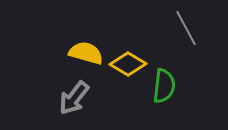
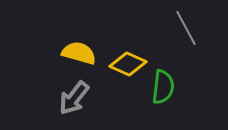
yellow semicircle: moved 7 px left
yellow diamond: rotated 6 degrees counterclockwise
green semicircle: moved 1 px left, 1 px down
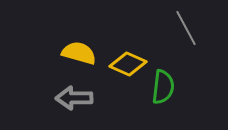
gray arrow: rotated 51 degrees clockwise
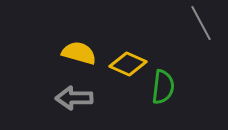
gray line: moved 15 px right, 5 px up
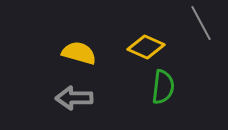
yellow diamond: moved 18 px right, 17 px up
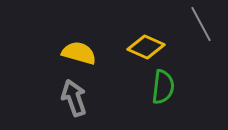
gray line: moved 1 px down
gray arrow: rotated 72 degrees clockwise
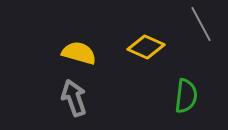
green semicircle: moved 23 px right, 9 px down
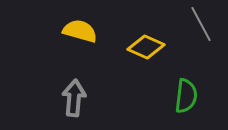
yellow semicircle: moved 1 px right, 22 px up
gray arrow: rotated 24 degrees clockwise
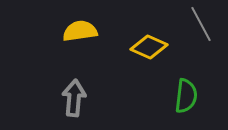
yellow semicircle: rotated 24 degrees counterclockwise
yellow diamond: moved 3 px right
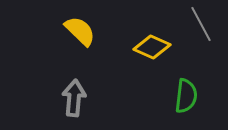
yellow semicircle: rotated 52 degrees clockwise
yellow diamond: moved 3 px right
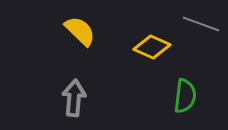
gray line: rotated 42 degrees counterclockwise
green semicircle: moved 1 px left
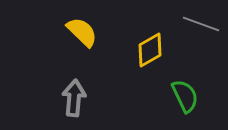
yellow semicircle: moved 2 px right, 1 px down
yellow diamond: moved 2 px left, 3 px down; rotated 54 degrees counterclockwise
green semicircle: rotated 32 degrees counterclockwise
